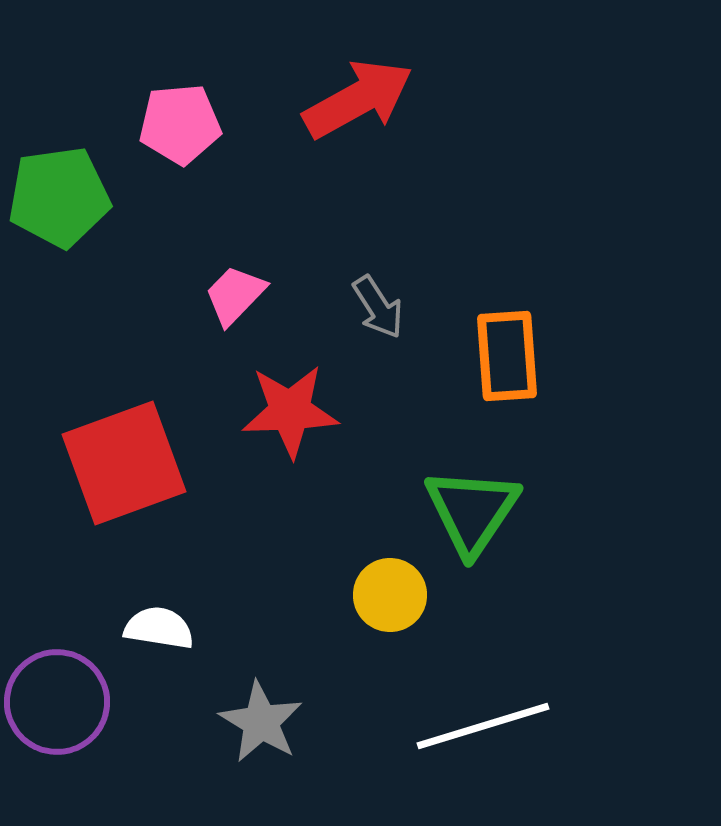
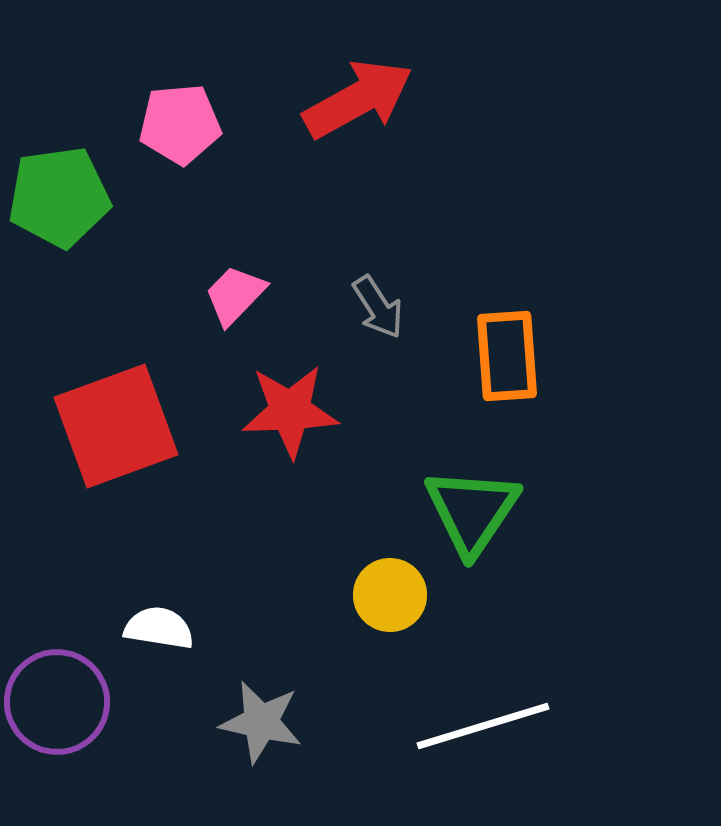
red square: moved 8 px left, 37 px up
gray star: rotated 18 degrees counterclockwise
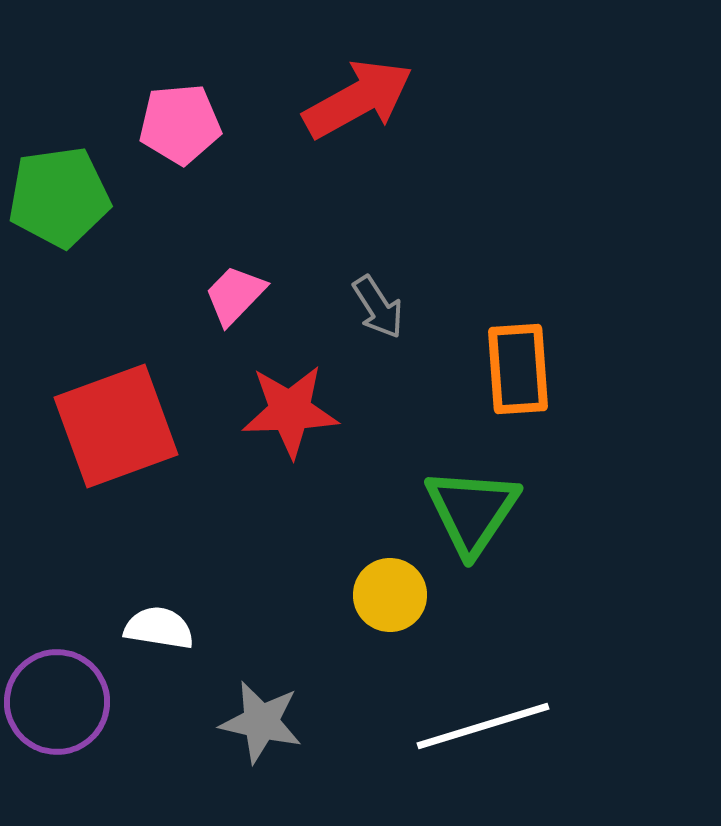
orange rectangle: moved 11 px right, 13 px down
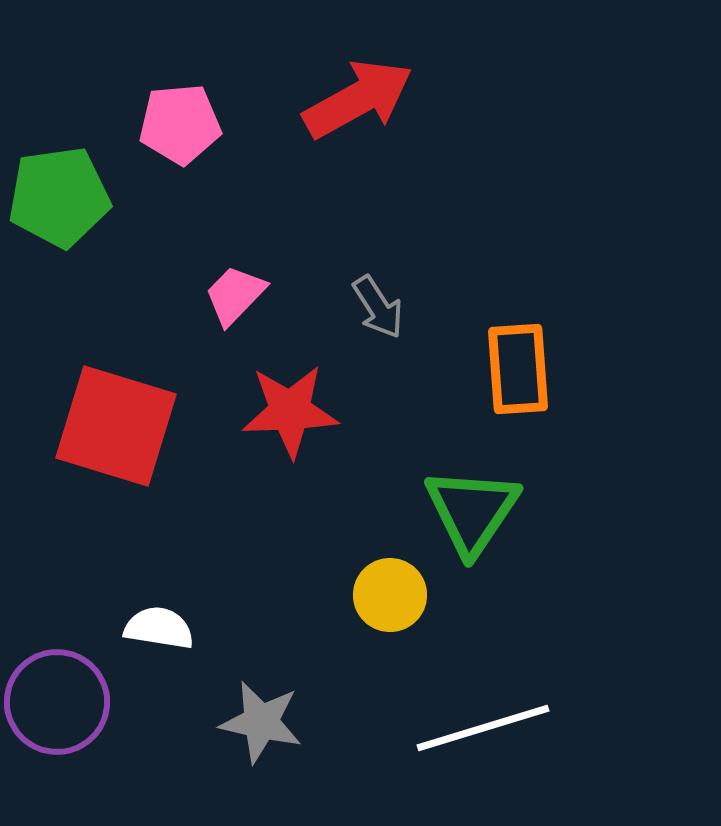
red square: rotated 37 degrees clockwise
white line: moved 2 px down
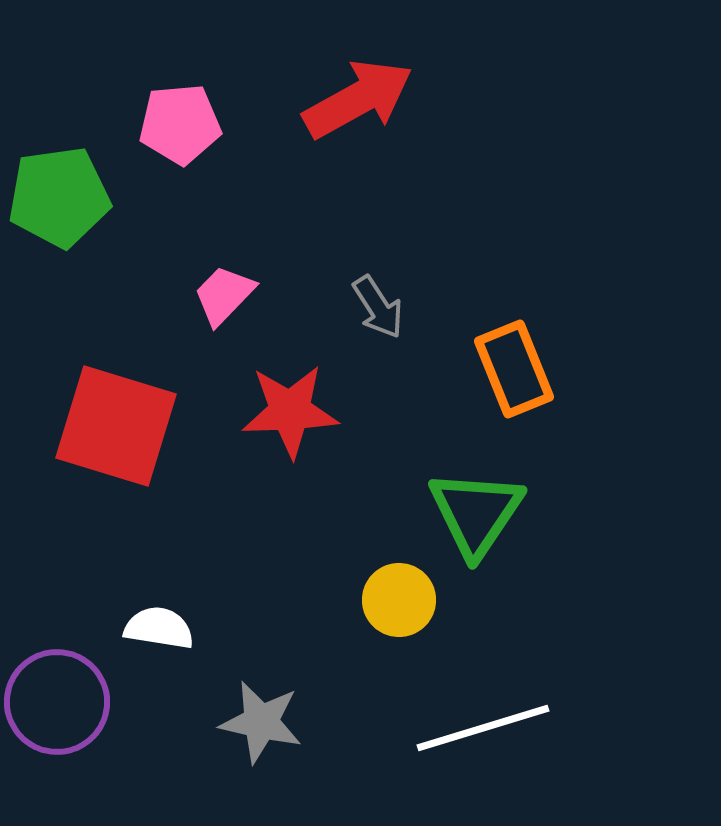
pink trapezoid: moved 11 px left
orange rectangle: moved 4 px left; rotated 18 degrees counterclockwise
green triangle: moved 4 px right, 2 px down
yellow circle: moved 9 px right, 5 px down
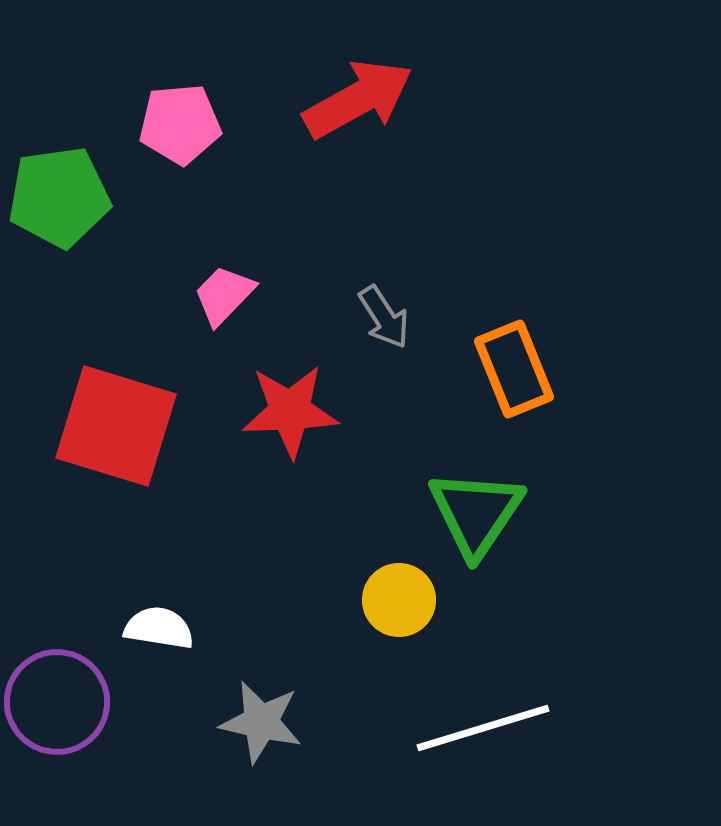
gray arrow: moved 6 px right, 10 px down
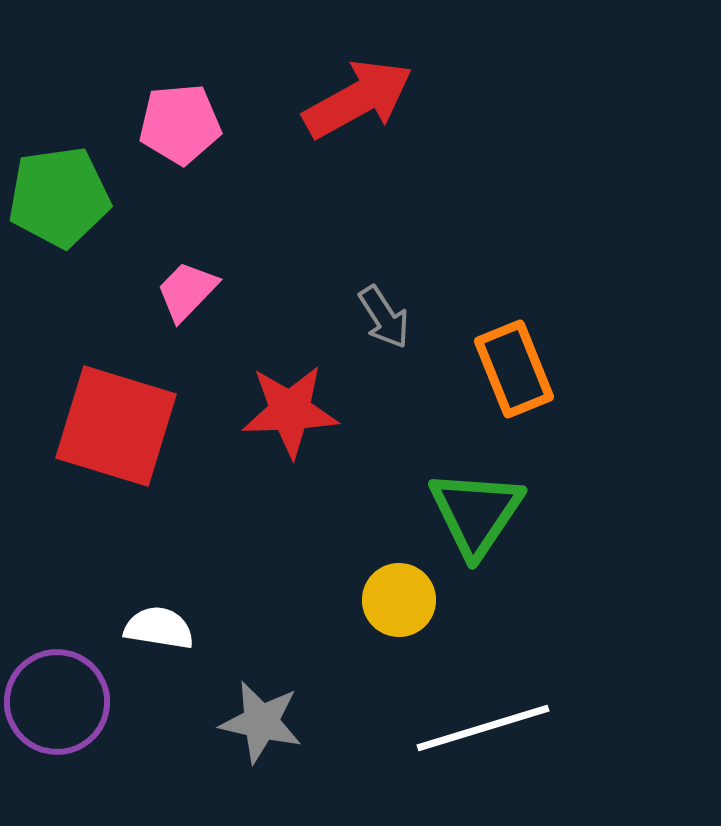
pink trapezoid: moved 37 px left, 4 px up
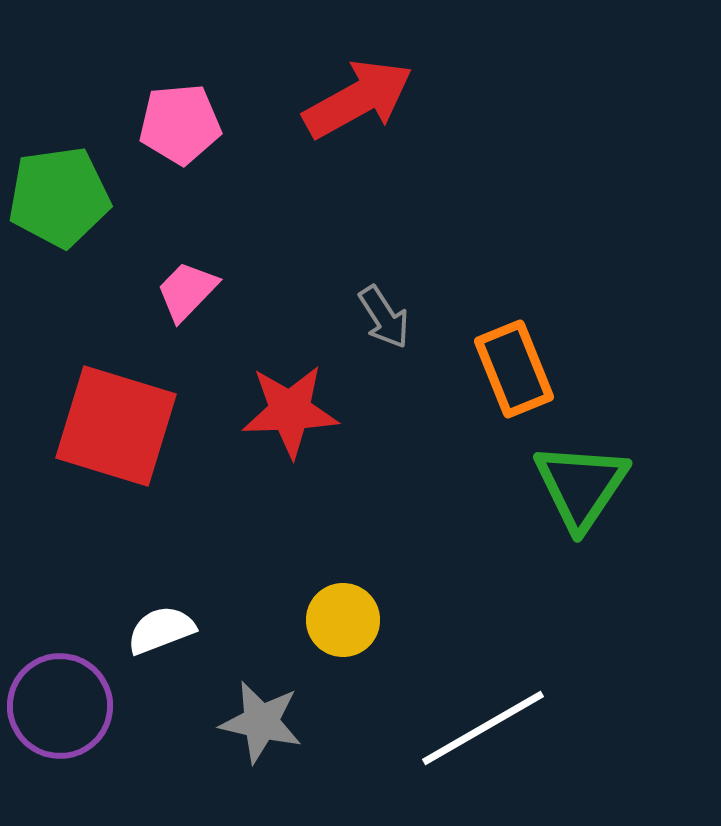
green triangle: moved 105 px right, 27 px up
yellow circle: moved 56 px left, 20 px down
white semicircle: moved 2 px right, 2 px down; rotated 30 degrees counterclockwise
purple circle: moved 3 px right, 4 px down
white line: rotated 13 degrees counterclockwise
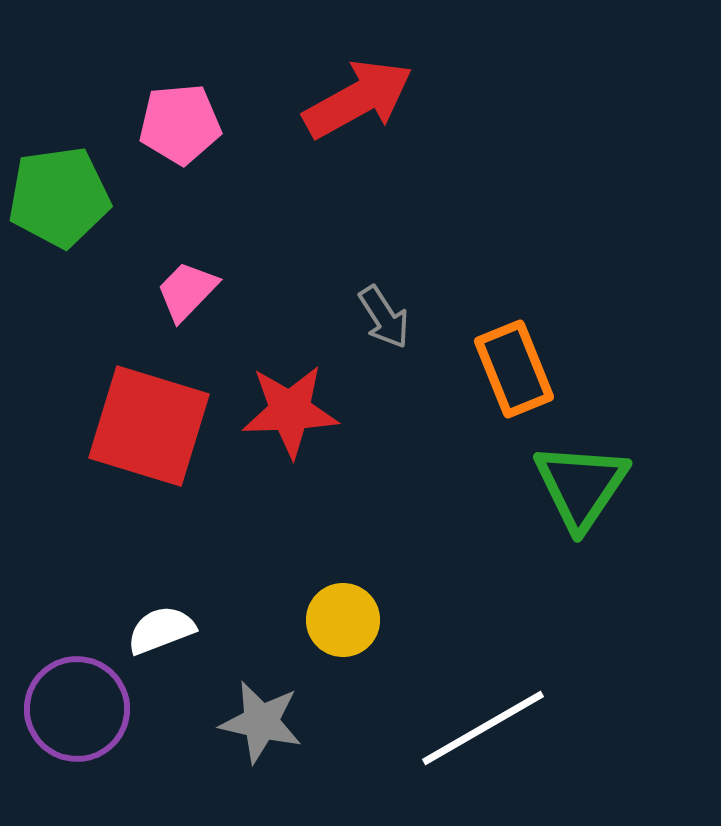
red square: moved 33 px right
purple circle: moved 17 px right, 3 px down
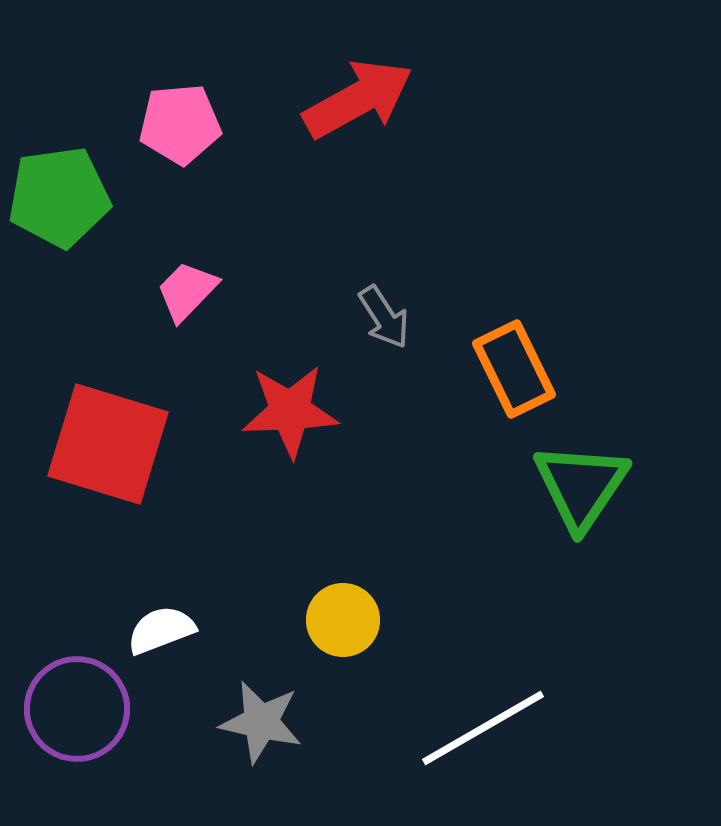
orange rectangle: rotated 4 degrees counterclockwise
red square: moved 41 px left, 18 px down
